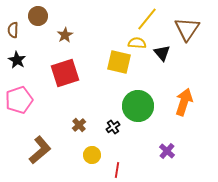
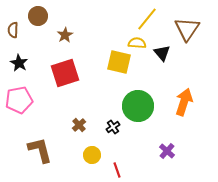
black star: moved 2 px right, 3 px down
pink pentagon: rotated 8 degrees clockwise
brown L-shape: rotated 64 degrees counterclockwise
red line: rotated 28 degrees counterclockwise
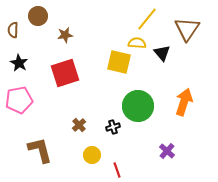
brown star: rotated 21 degrees clockwise
black cross: rotated 16 degrees clockwise
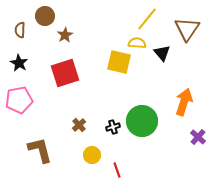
brown circle: moved 7 px right
brown semicircle: moved 7 px right
brown star: rotated 21 degrees counterclockwise
green circle: moved 4 px right, 15 px down
purple cross: moved 31 px right, 14 px up
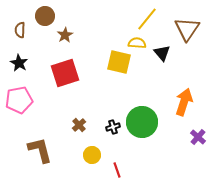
green circle: moved 1 px down
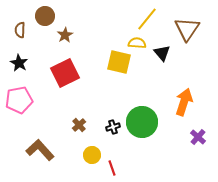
red square: rotated 8 degrees counterclockwise
brown L-shape: rotated 28 degrees counterclockwise
red line: moved 5 px left, 2 px up
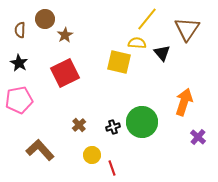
brown circle: moved 3 px down
